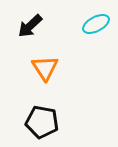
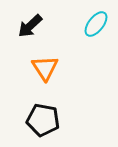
cyan ellipse: rotated 24 degrees counterclockwise
black pentagon: moved 1 px right, 2 px up
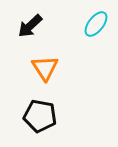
black pentagon: moved 3 px left, 4 px up
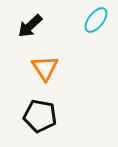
cyan ellipse: moved 4 px up
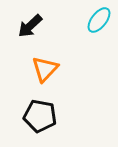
cyan ellipse: moved 3 px right
orange triangle: moved 1 px down; rotated 16 degrees clockwise
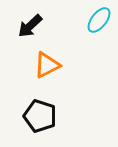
orange triangle: moved 2 px right, 4 px up; rotated 20 degrees clockwise
black pentagon: rotated 8 degrees clockwise
